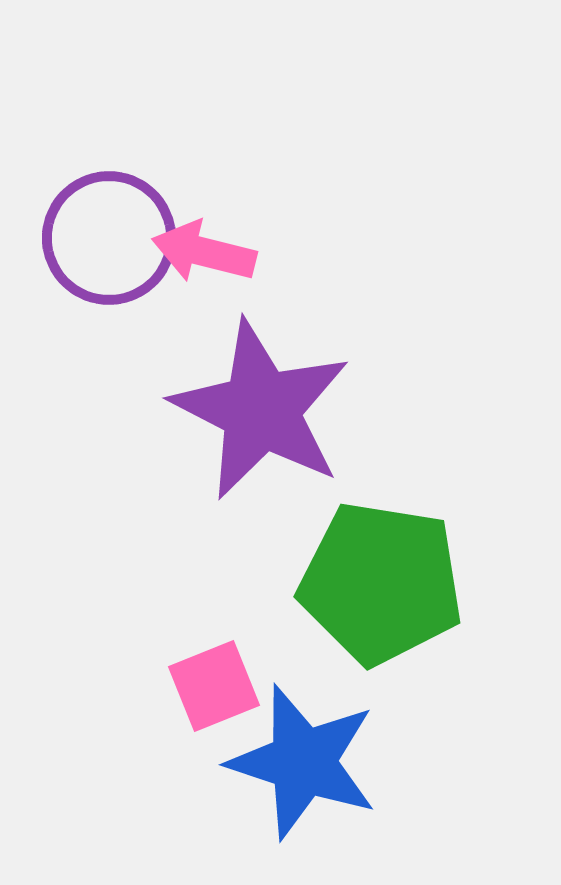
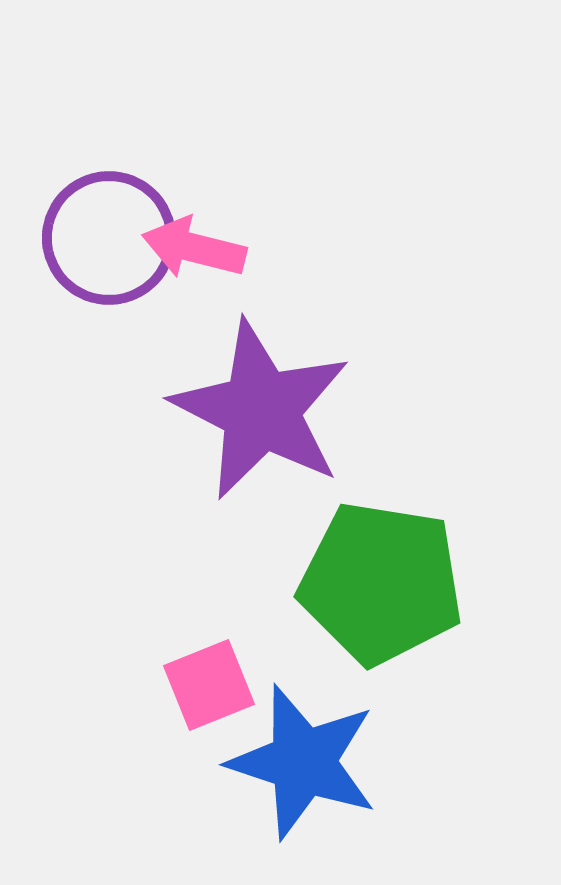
pink arrow: moved 10 px left, 4 px up
pink square: moved 5 px left, 1 px up
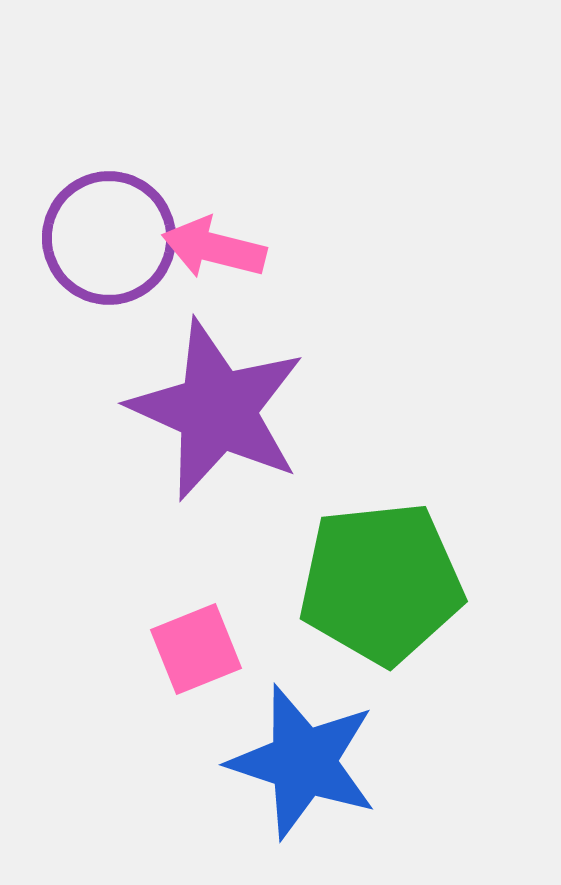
pink arrow: moved 20 px right
purple star: moved 44 px left; rotated 3 degrees counterclockwise
green pentagon: rotated 15 degrees counterclockwise
pink square: moved 13 px left, 36 px up
